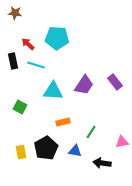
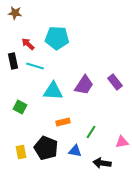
cyan line: moved 1 px left, 1 px down
black pentagon: rotated 20 degrees counterclockwise
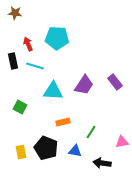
red arrow: rotated 24 degrees clockwise
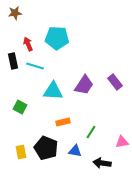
brown star: rotated 16 degrees counterclockwise
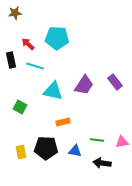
red arrow: rotated 24 degrees counterclockwise
black rectangle: moved 2 px left, 1 px up
cyan triangle: rotated 10 degrees clockwise
green line: moved 6 px right, 8 px down; rotated 64 degrees clockwise
black pentagon: rotated 20 degrees counterclockwise
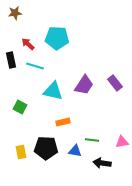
purple rectangle: moved 1 px down
green line: moved 5 px left
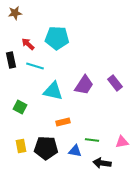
yellow rectangle: moved 6 px up
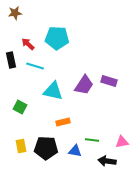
purple rectangle: moved 6 px left, 2 px up; rotated 35 degrees counterclockwise
black arrow: moved 5 px right, 2 px up
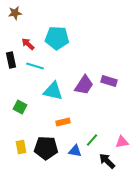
green line: rotated 56 degrees counterclockwise
yellow rectangle: moved 1 px down
black arrow: rotated 36 degrees clockwise
